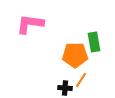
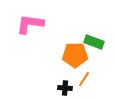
green rectangle: rotated 60 degrees counterclockwise
orange line: moved 3 px right, 1 px up
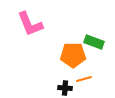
pink L-shape: rotated 120 degrees counterclockwise
orange pentagon: moved 2 px left
orange line: rotated 42 degrees clockwise
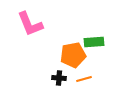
green rectangle: rotated 24 degrees counterclockwise
orange pentagon: rotated 10 degrees counterclockwise
black cross: moved 6 px left, 10 px up
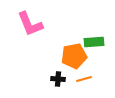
orange pentagon: moved 1 px right, 1 px down
black cross: moved 1 px left, 1 px down
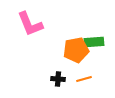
orange pentagon: moved 2 px right, 6 px up
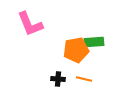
orange line: rotated 28 degrees clockwise
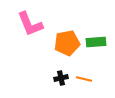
green rectangle: moved 2 px right
orange pentagon: moved 9 px left, 7 px up
black cross: moved 3 px right, 1 px up; rotated 16 degrees counterclockwise
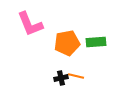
orange line: moved 8 px left, 3 px up
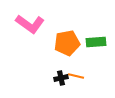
pink L-shape: rotated 32 degrees counterclockwise
